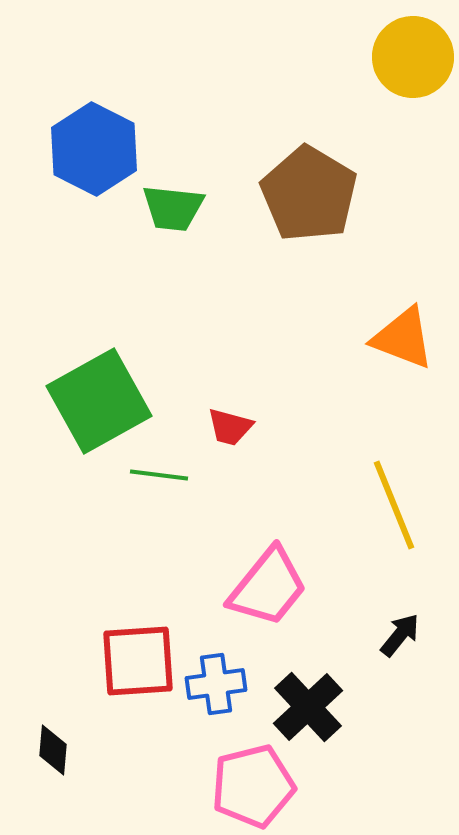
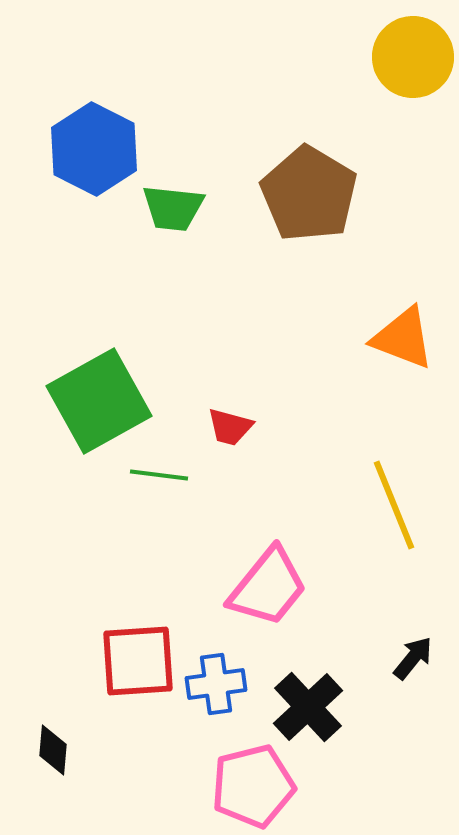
black arrow: moved 13 px right, 23 px down
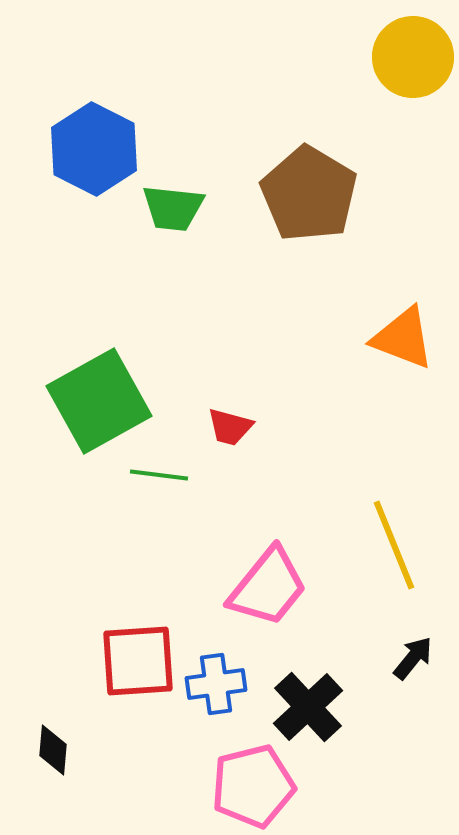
yellow line: moved 40 px down
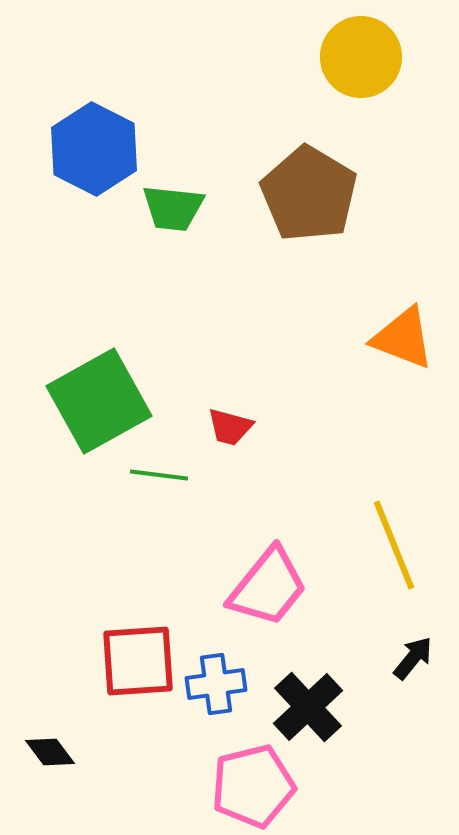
yellow circle: moved 52 px left
black diamond: moved 3 px left, 2 px down; rotated 42 degrees counterclockwise
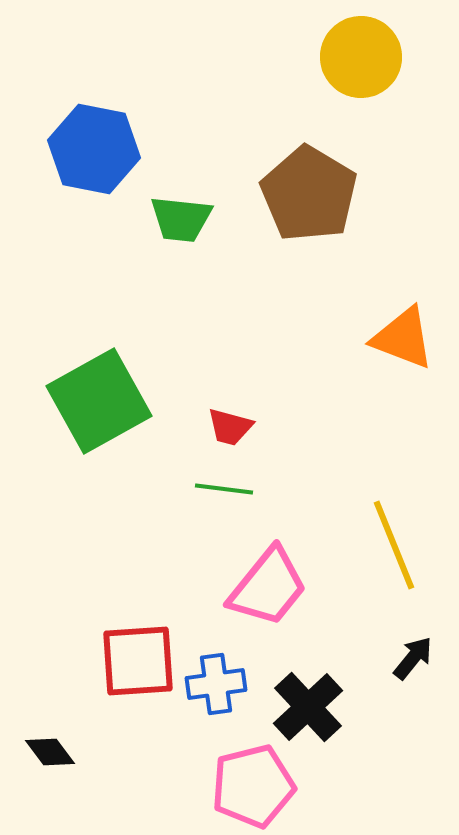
blue hexagon: rotated 16 degrees counterclockwise
green trapezoid: moved 8 px right, 11 px down
green line: moved 65 px right, 14 px down
